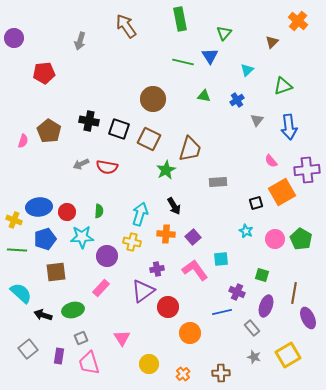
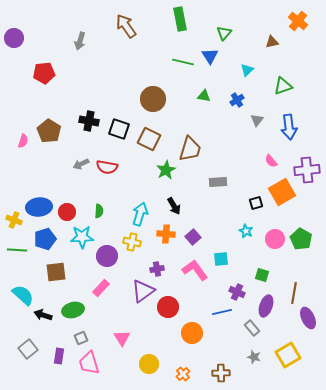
brown triangle at (272, 42): rotated 32 degrees clockwise
cyan semicircle at (21, 293): moved 2 px right, 2 px down
orange circle at (190, 333): moved 2 px right
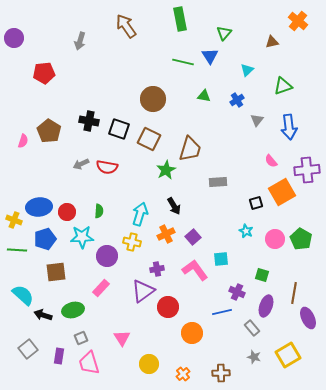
orange cross at (166, 234): rotated 30 degrees counterclockwise
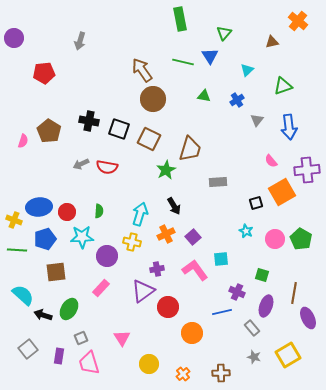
brown arrow at (126, 26): moved 16 px right, 44 px down
green ellipse at (73, 310): moved 4 px left, 1 px up; rotated 45 degrees counterclockwise
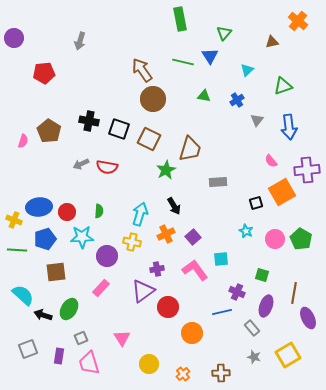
gray square at (28, 349): rotated 18 degrees clockwise
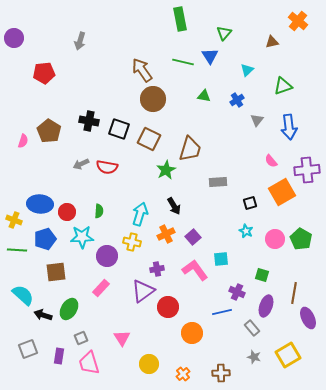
black square at (256, 203): moved 6 px left
blue ellipse at (39, 207): moved 1 px right, 3 px up; rotated 10 degrees clockwise
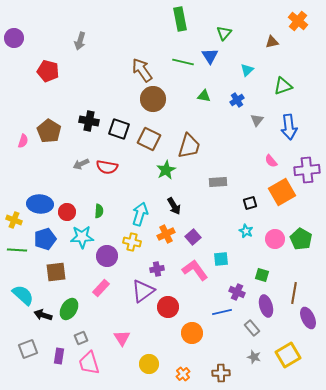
red pentagon at (44, 73): moved 4 px right, 2 px up; rotated 20 degrees clockwise
brown trapezoid at (190, 149): moved 1 px left, 3 px up
purple ellipse at (266, 306): rotated 35 degrees counterclockwise
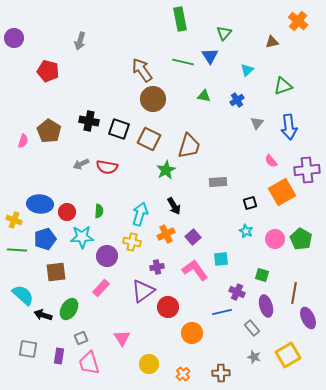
gray triangle at (257, 120): moved 3 px down
purple cross at (157, 269): moved 2 px up
gray square at (28, 349): rotated 30 degrees clockwise
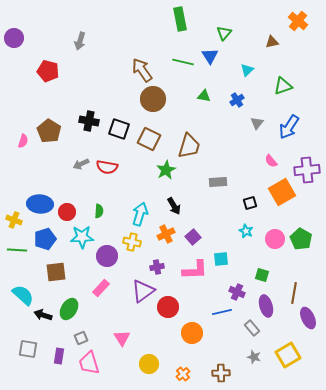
blue arrow at (289, 127): rotated 40 degrees clockwise
pink L-shape at (195, 270): rotated 124 degrees clockwise
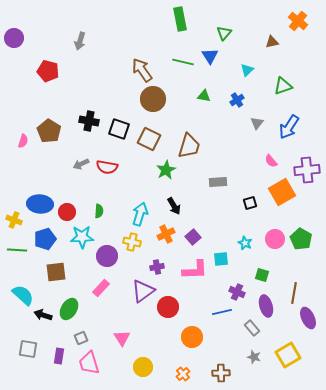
cyan star at (246, 231): moved 1 px left, 12 px down
orange circle at (192, 333): moved 4 px down
yellow circle at (149, 364): moved 6 px left, 3 px down
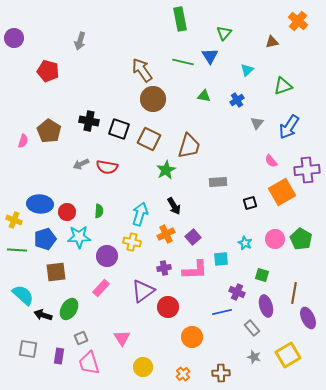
cyan star at (82, 237): moved 3 px left
purple cross at (157, 267): moved 7 px right, 1 px down
